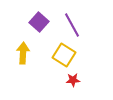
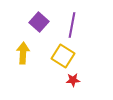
purple line: rotated 40 degrees clockwise
yellow square: moved 1 px left, 1 px down
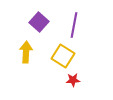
purple line: moved 2 px right
yellow arrow: moved 3 px right, 1 px up
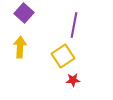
purple square: moved 15 px left, 9 px up
yellow arrow: moved 6 px left, 5 px up
yellow square: rotated 25 degrees clockwise
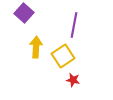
yellow arrow: moved 16 px right
red star: rotated 16 degrees clockwise
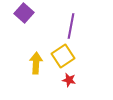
purple line: moved 3 px left, 1 px down
yellow arrow: moved 16 px down
red star: moved 4 px left
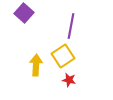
yellow arrow: moved 2 px down
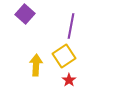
purple square: moved 1 px right, 1 px down
yellow square: moved 1 px right
red star: rotated 24 degrees clockwise
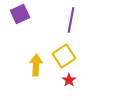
purple square: moved 5 px left; rotated 24 degrees clockwise
purple line: moved 6 px up
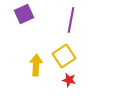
purple square: moved 4 px right
red star: rotated 24 degrees counterclockwise
